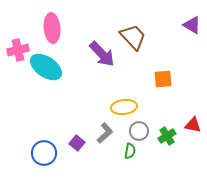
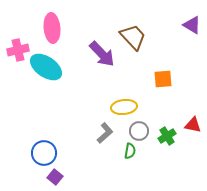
purple square: moved 22 px left, 34 px down
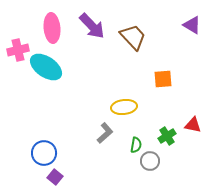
purple arrow: moved 10 px left, 28 px up
gray circle: moved 11 px right, 30 px down
green semicircle: moved 6 px right, 6 px up
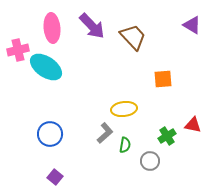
yellow ellipse: moved 2 px down
green semicircle: moved 11 px left
blue circle: moved 6 px right, 19 px up
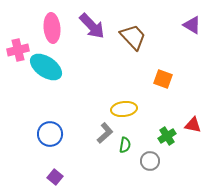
orange square: rotated 24 degrees clockwise
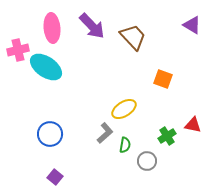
yellow ellipse: rotated 25 degrees counterclockwise
gray circle: moved 3 px left
